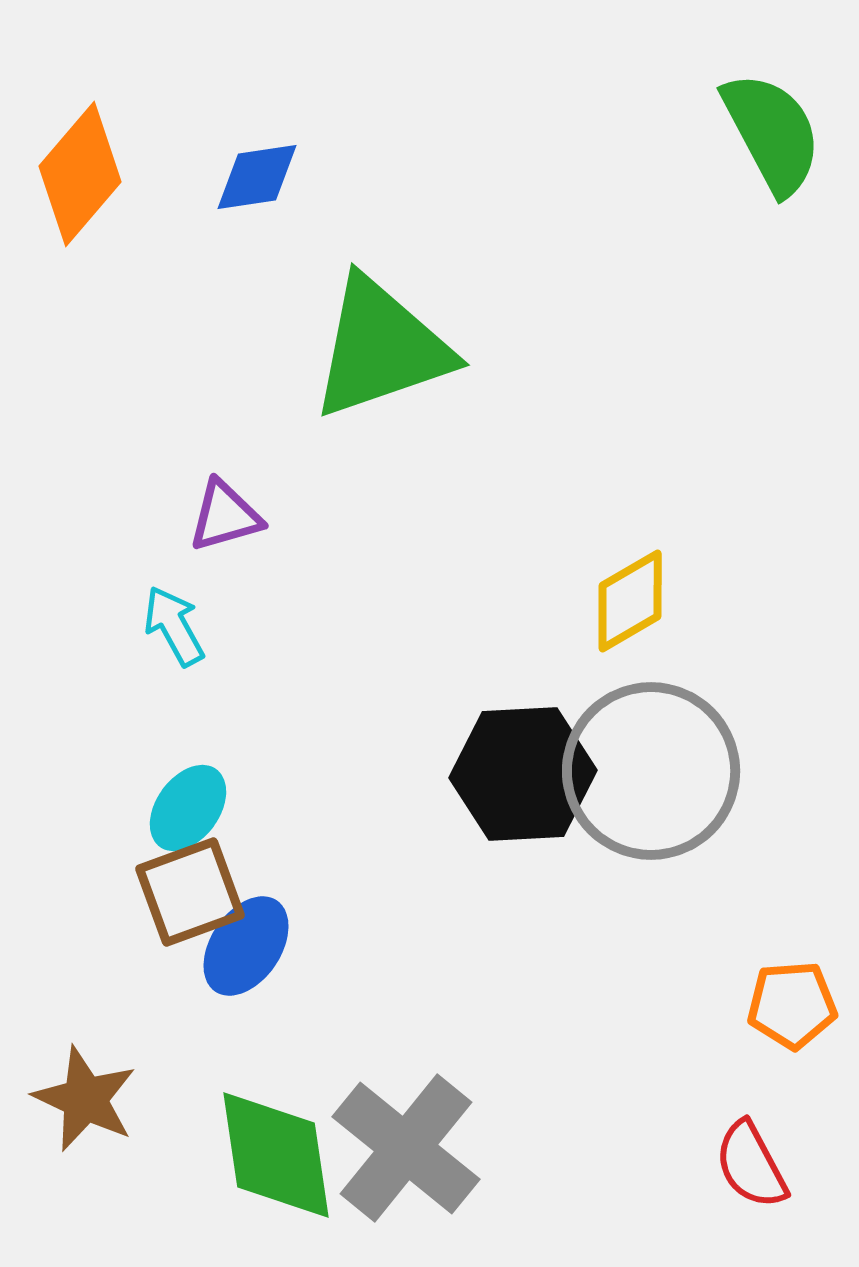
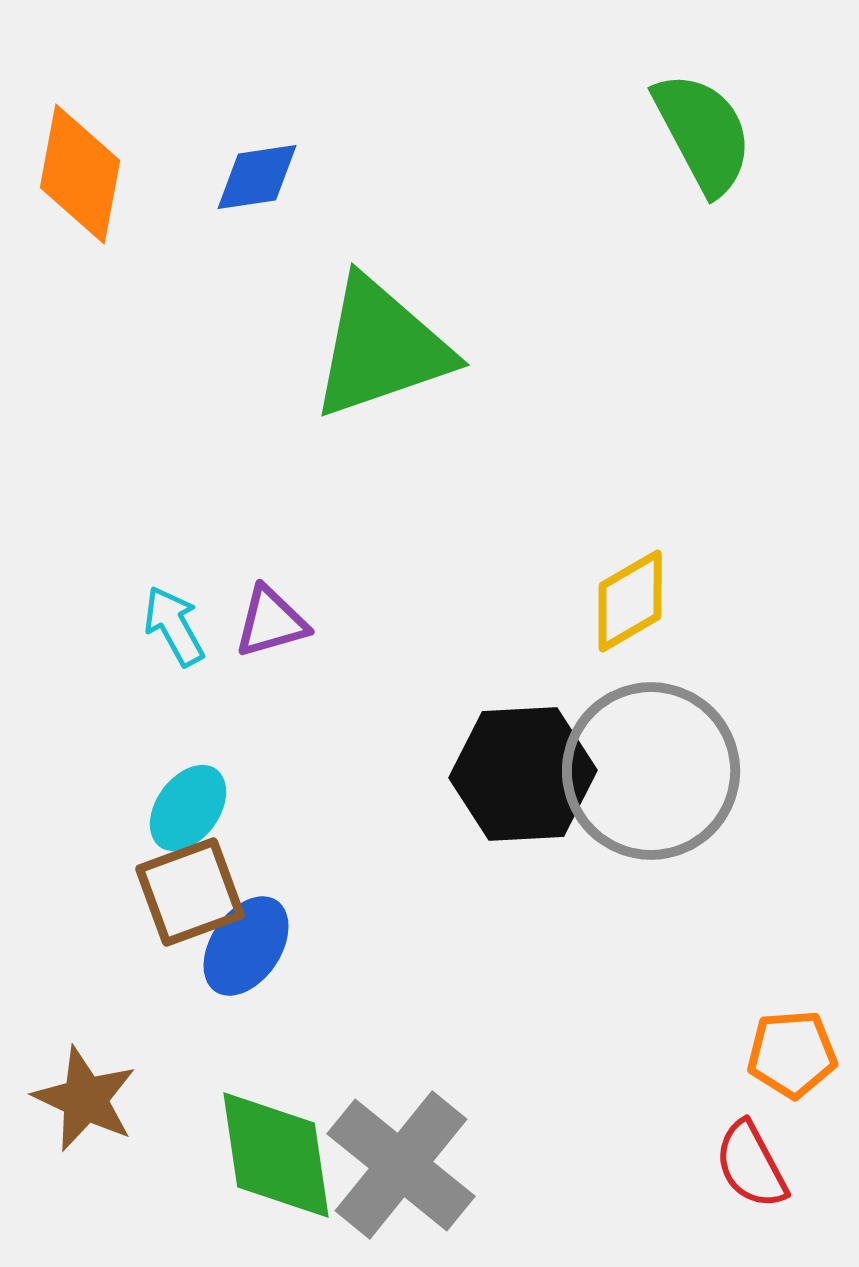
green semicircle: moved 69 px left
orange diamond: rotated 30 degrees counterclockwise
purple triangle: moved 46 px right, 106 px down
orange pentagon: moved 49 px down
gray cross: moved 5 px left, 17 px down
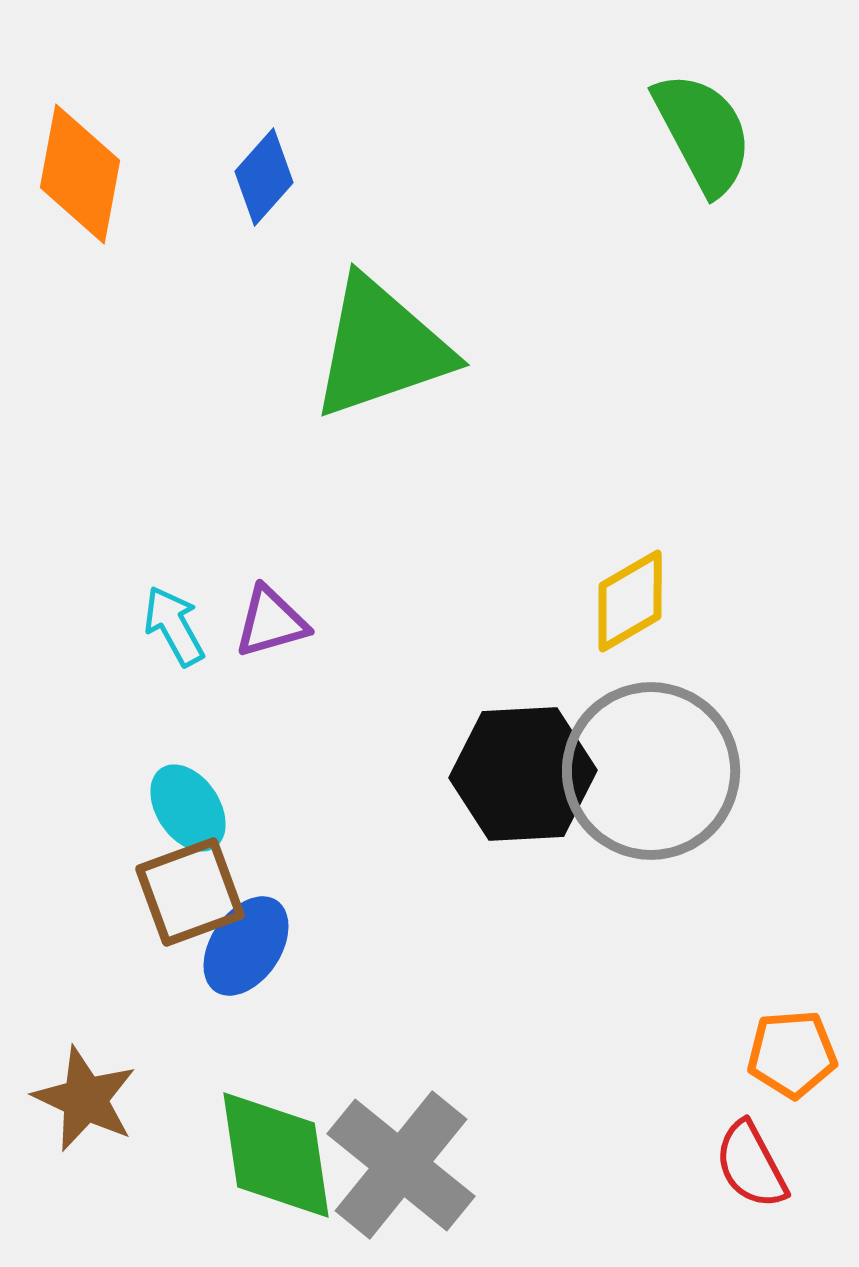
blue diamond: moved 7 px right; rotated 40 degrees counterclockwise
cyan ellipse: rotated 70 degrees counterclockwise
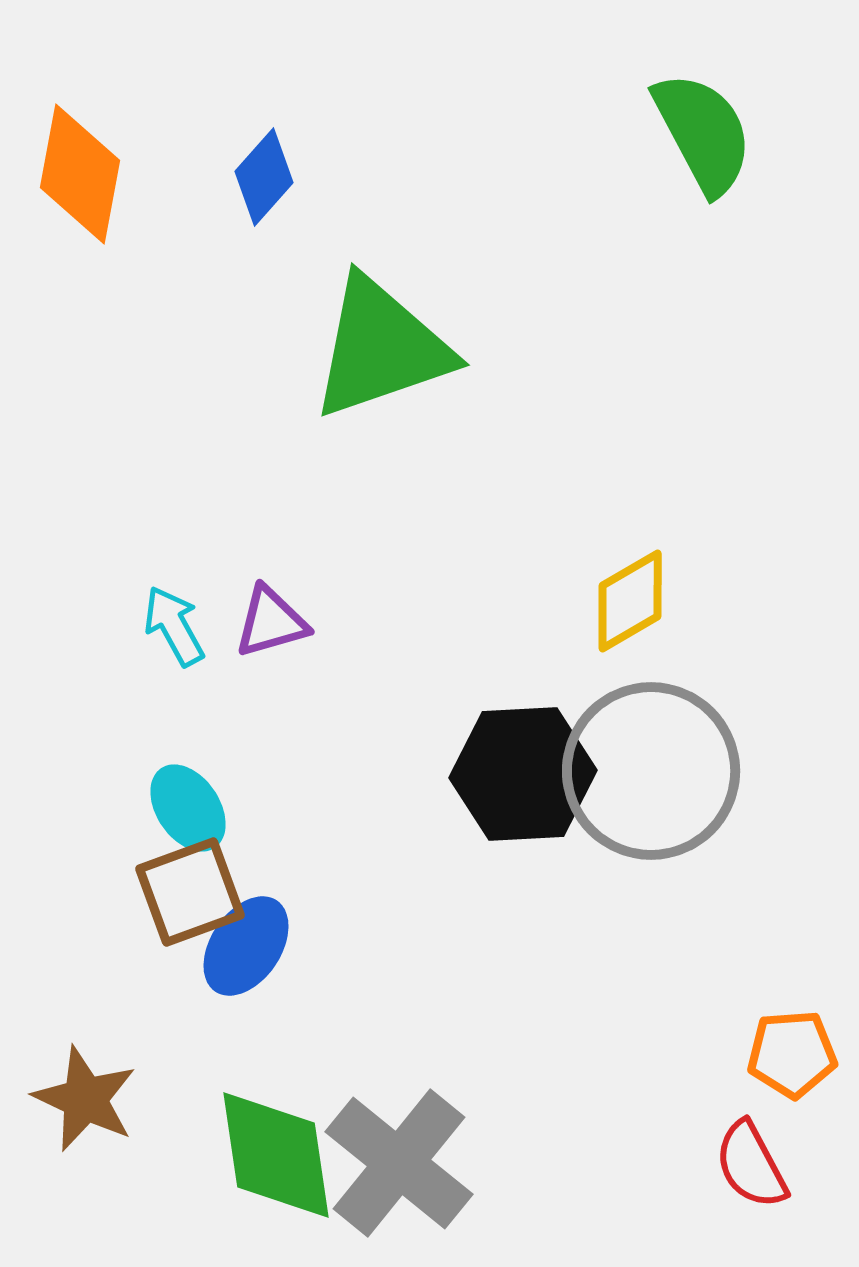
gray cross: moved 2 px left, 2 px up
